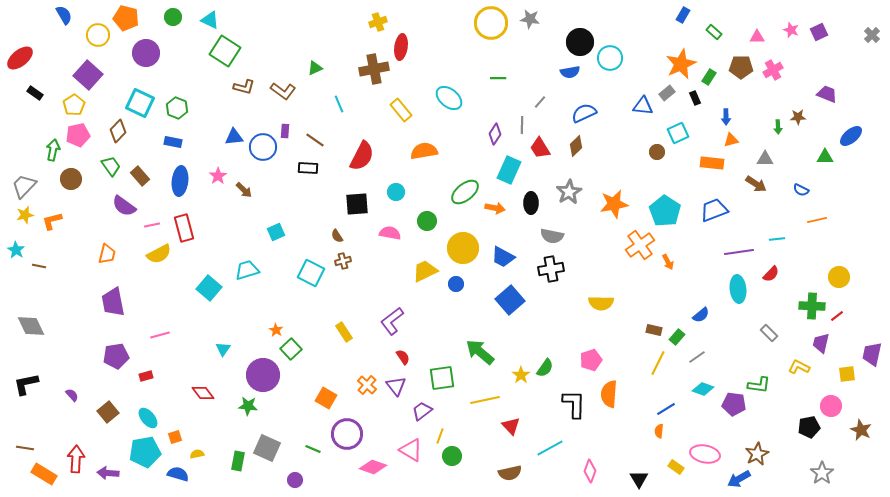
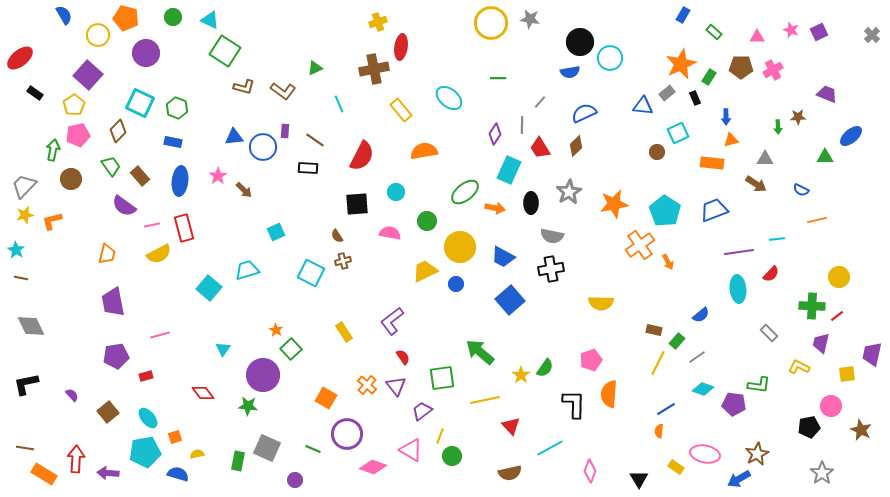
yellow circle at (463, 248): moved 3 px left, 1 px up
brown line at (39, 266): moved 18 px left, 12 px down
green rectangle at (677, 337): moved 4 px down
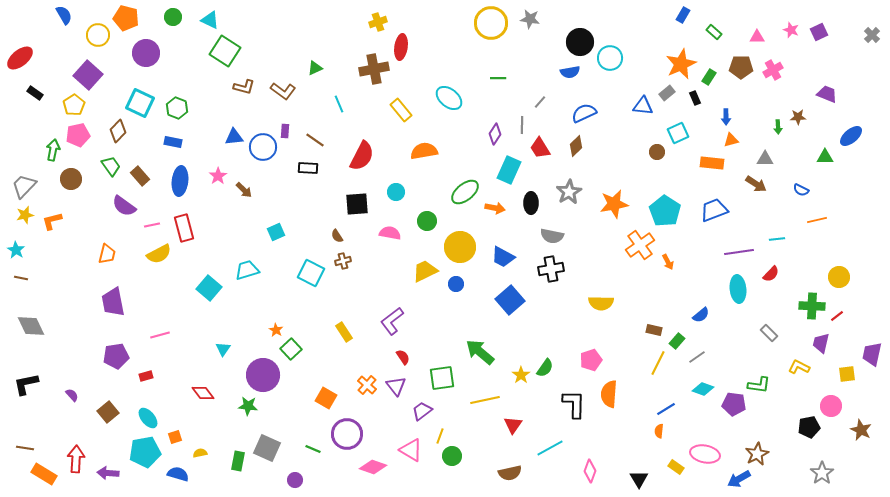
red triangle at (511, 426): moved 2 px right, 1 px up; rotated 18 degrees clockwise
yellow semicircle at (197, 454): moved 3 px right, 1 px up
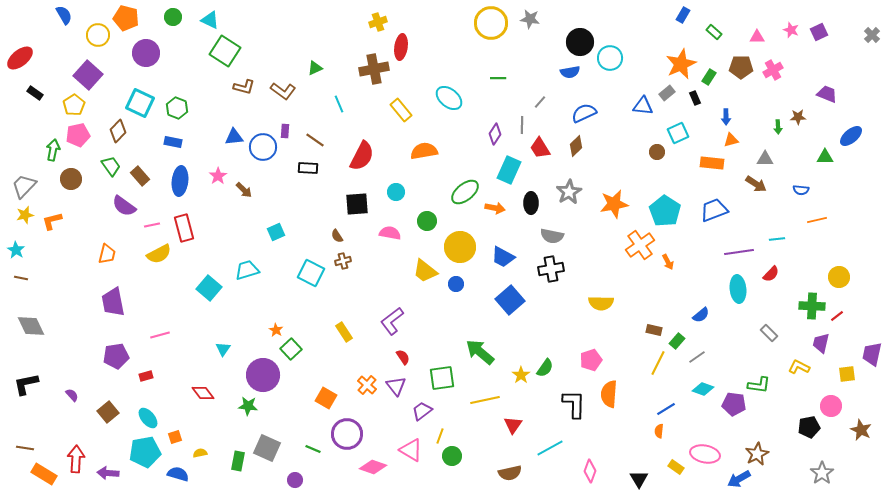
blue semicircle at (801, 190): rotated 21 degrees counterclockwise
yellow trapezoid at (425, 271): rotated 116 degrees counterclockwise
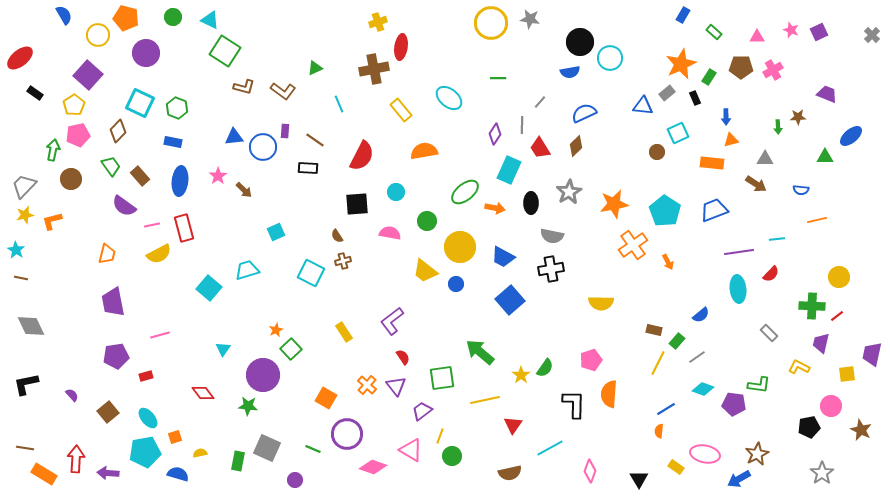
orange cross at (640, 245): moved 7 px left
orange star at (276, 330): rotated 16 degrees clockwise
